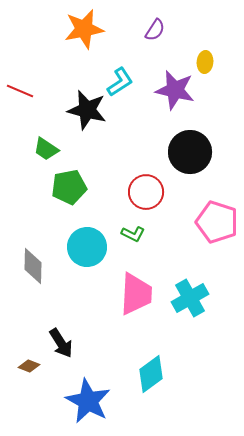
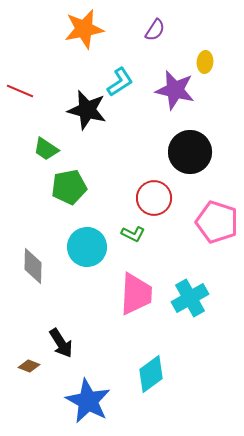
red circle: moved 8 px right, 6 px down
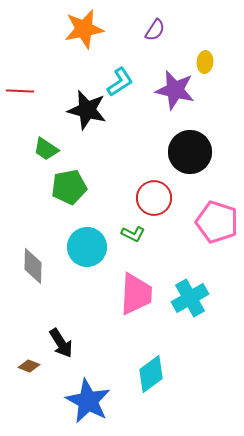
red line: rotated 20 degrees counterclockwise
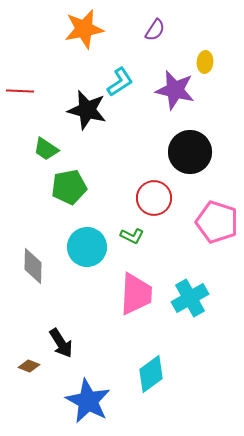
green L-shape: moved 1 px left, 2 px down
